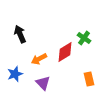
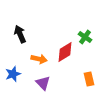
green cross: moved 1 px right, 1 px up
orange arrow: rotated 140 degrees counterclockwise
blue star: moved 2 px left
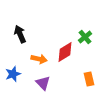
green cross: rotated 16 degrees clockwise
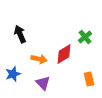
red diamond: moved 1 px left, 2 px down
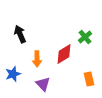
orange arrow: moved 2 px left; rotated 77 degrees clockwise
purple triangle: moved 1 px down
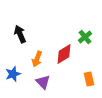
orange arrow: rotated 21 degrees clockwise
purple triangle: moved 2 px up
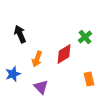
purple triangle: moved 2 px left, 5 px down
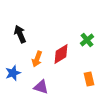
green cross: moved 2 px right, 3 px down
red diamond: moved 3 px left
blue star: moved 1 px up
purple triangle: rotated 28 degrees counterclockwise
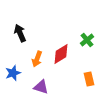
black arrow: moved 1 px up
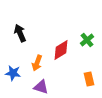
red diamond: moved 4 px up
orange arrow: moved 4 px down
blue star: rotated 28 degrees clockwise
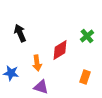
green cross: moved 4 px up
red diamond: moved 1 px left
orange arrow: rotated 28 degrees counterclockwise
blue star: moved 2 px left
orange rectangle: moved 4 px left, 2 px up; rotated 32 degrees clockwise
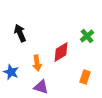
red diamond: moved 1 px right, 2 px down
blue star: moved 1 px up; rotated 14 degrees clockwise
